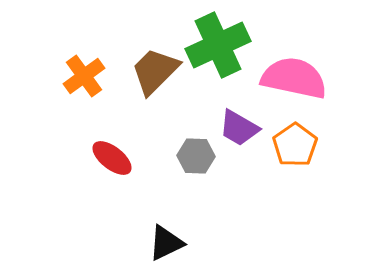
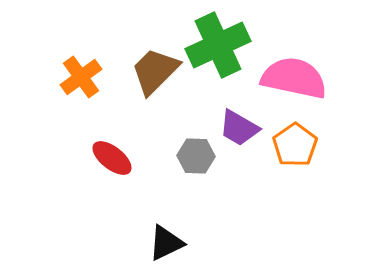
orange cross: moved 3 px left, 1 px down
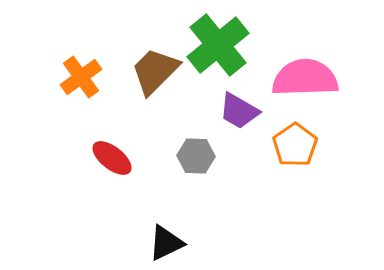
green cross: rotated 14 degrees counterclockwise
pink semicircle: moved 11 px right; rotated 14 degrees counterclockwise
purple trapezoid: moved 17 px up
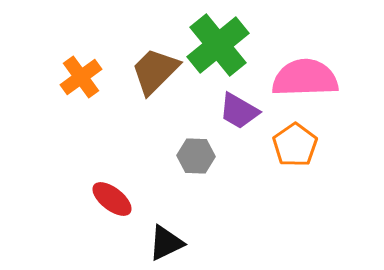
red ellipse: moved 41 px down
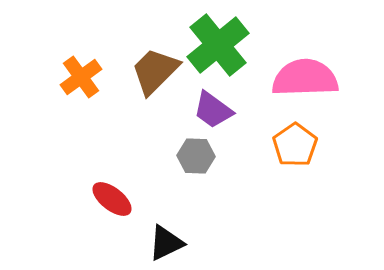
purple trapezoid: moved 26 px left, 1 px up; rotated 6 degrees clockwise
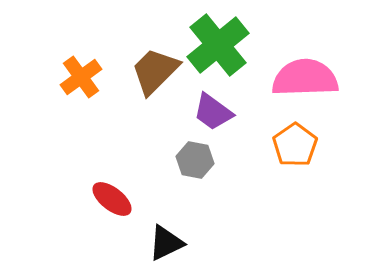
purple trapezoid: moved 2 px down
gray hexagon: moved 1 px left, 4 px down; rotated 9 degrees clockwise
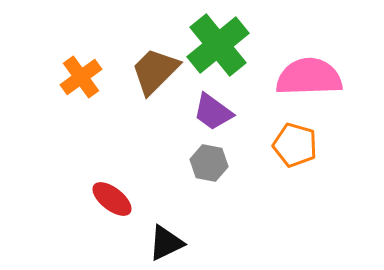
pink semicircle: moved 4 px right, 1 px up
orange pentagon: rotated 21 degrees counterclockwise
gray hexagon: moved 14 px right, 3 px down
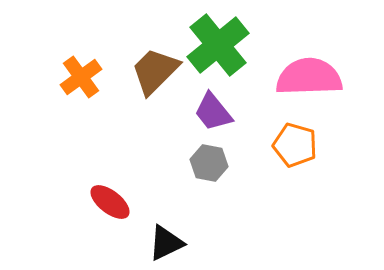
purple trapezoid: rotated 15 degrees clockwise
red ellipse: moved 2 px left, 3 px down
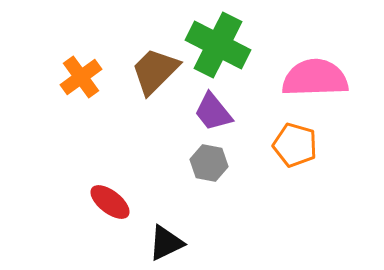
green cross: rotated 24 degrees counterclockwise
pink semicircle: moved 6 px right, 1 px down
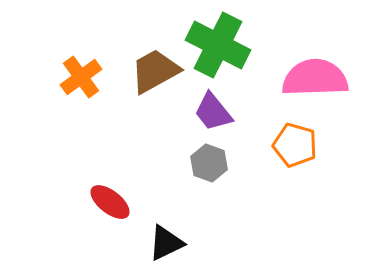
brown trapezoid: rotated 16 degrees clockwise
gray hexagon: rotated 9 degrees clockwise
